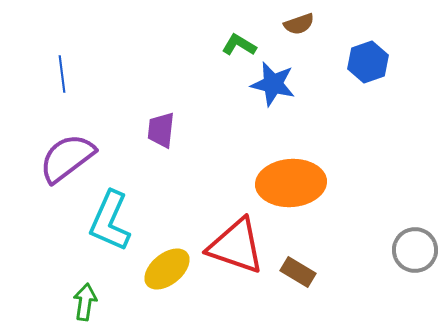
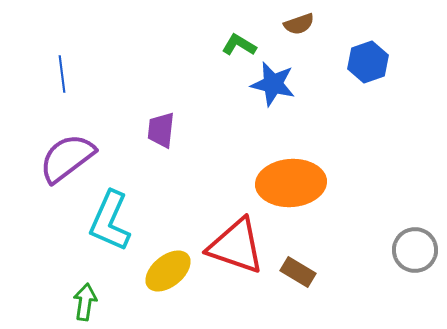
yellow ellipse: moved 1 px right, 2 px down
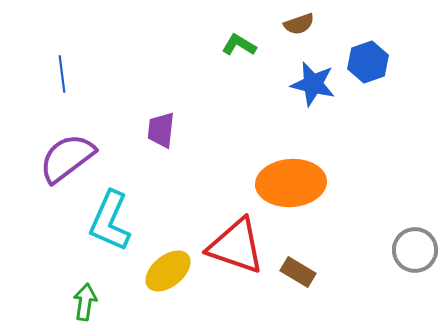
blue star: moved 40 px right
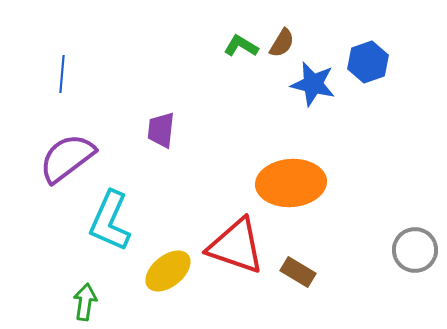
brown semicircle: moved 17 px left, 19 px down; rotated 40 degrees counterclockwise
green L-shape: moved 2 px right, 1 px down
blue line: rotated 12 degrees clockwise
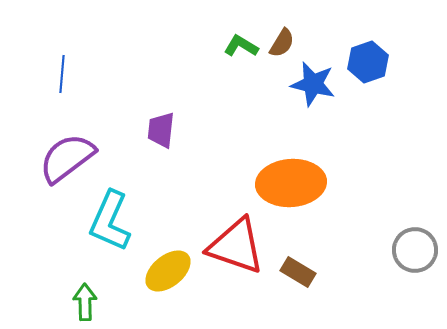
green arrow: rotated 9 degrees counterclockwise
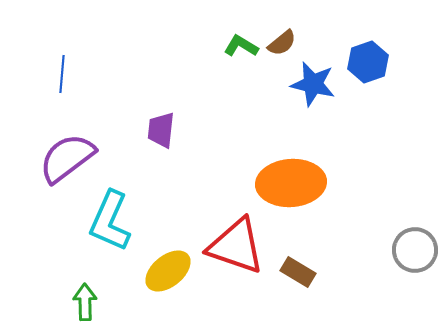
brown semicircle: rotated 20 degrees clockwise
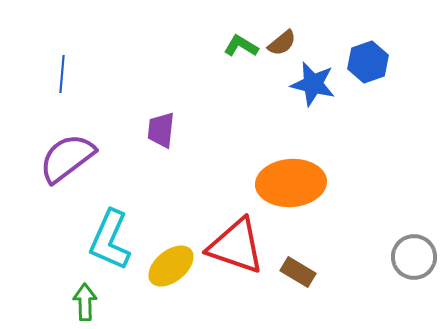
cyan L-shape: moved 19 px down
gray circle: moved 1 px left, 7 px down
yellow ellipse: moved 3 px right, 5 px up
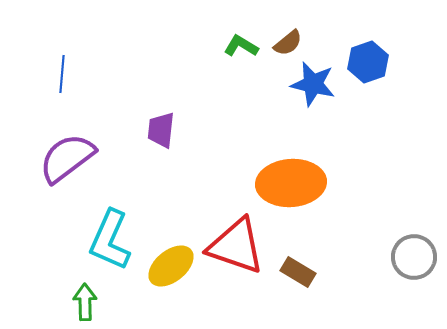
brown semicircle: moved 6 px right
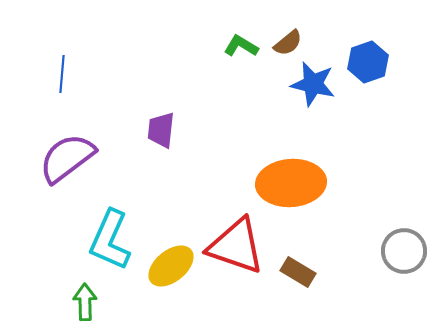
gray circle: moved 10 px left, 6 px up
